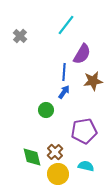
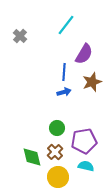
purple semicircle: moved 2 px right
brown star: moved 1 px left, 1 px down; rotated 12 degrees counterclockwise
blue arrow: rotated 40 degrees clockwise
green circle: moved 11 px right, 18 px down
purple pentagon: moved 10 px down
yellow circle: moved 3 px down
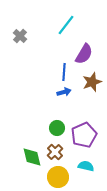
purple pentagon: moved 6 px up; rotated 15 degrees counterclockwise
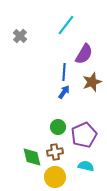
blue arrow: rotated 40 degrees counterclockwise
green circle: moved 1 px right, 1 px up
brown cross: rotated 35 degrees clockwise
yellow circle: moved 3 px left
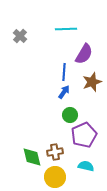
cyan line: moved 4 px down; rotated 50 degrees clockwise
green circle: moved 12 px right, 12 px up
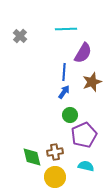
purple semicircle: moved 1 px left, 1 px up
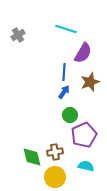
cyan line: rotated 20 degrees clockwise
gray cross: moved 2 px left, 1 px up; rotated 16 degrees clockwise
brown star: moved 2 px left
